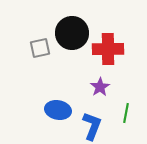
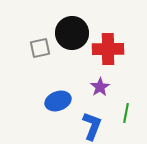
blue ellipse: moved 9 px up; rotated 30 degrees counterclockwise
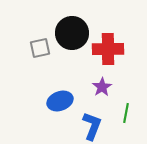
purple star: moved 2 px right
blue ellipse: moved 2 px right
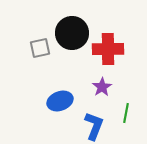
blue L-shape: moved 2 px right
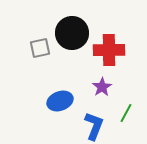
red cross: moved 1 px right, 1 px down
green line: rotated 18 degrees clockwise
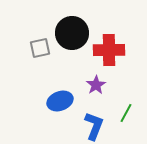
purple star: moved 6 px left, 2 px up
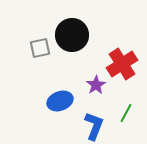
black circle: moved 2 px down
red cross: moved 13 px right, 14 px down; rotated 32 degrees counterclockwise
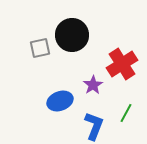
purple star: moved 3 px left
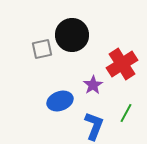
gray square: moved 2 px right, 1 px down
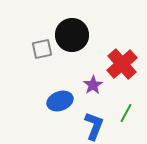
red cross: rotated 8 degrees counterclockwise
